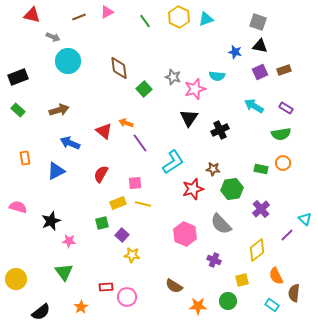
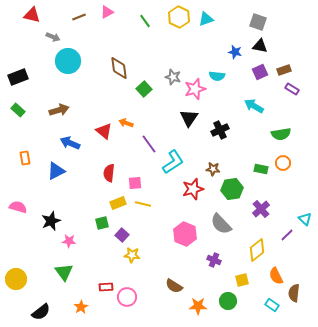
purple rectangle at (286, 108): moved 6 px right, 19 px up
purple line at (140, 143): moved 9 px right, 1 px down
red semicircle at (101, 174): moved 8 px right, 1 px up; rotated 24 degrees counterclockwise
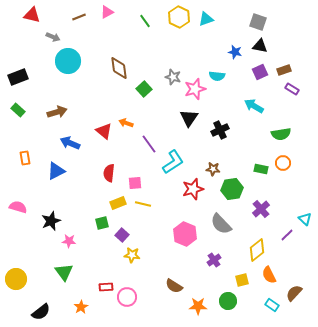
brown arrow at (59, 110): moved 2 px left, 2 px down
purple cross at (214, 260): rotated 32 degrees clockwise
orange semicircle at (276, 276): moved 7 px left, 1 px up
brown semicircle at (294, 293): rotated 36 degrees clockwise
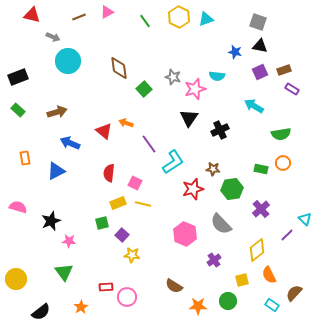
pink square at (135, 183): rotated 32 degrees clockwise
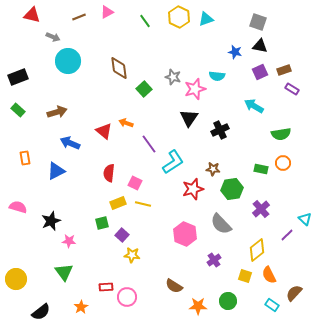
yellow square at (242, 280): moved 3 px right, 4 px up; rotated 32 degrees clockwise
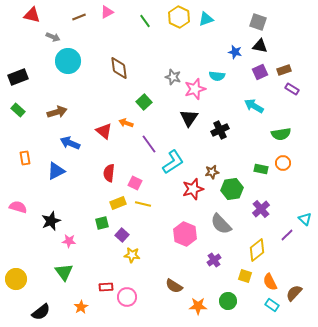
green square at (144, 89): moved 13 px down
brown star at (213, 169): moved 1 px left, 3 px down; rotated 16 degrees counterclockwise
orange semicircle at (269, 275): moved 1 px right, 7 px down
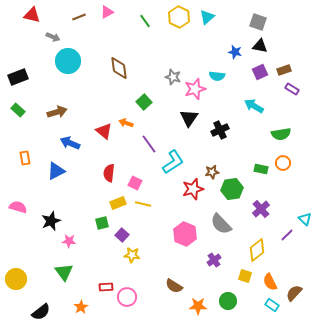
cyan triangle at (206, 19): moved 1 px right, 2 px up; rotated 21 degrees counterclockwise
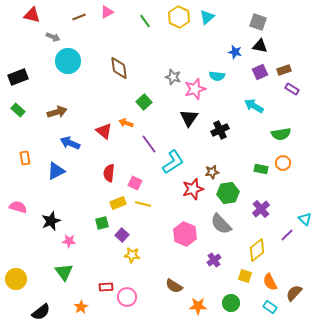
green hexagon at (232, 189): moved 4 px left, 4 px down
green circle at (228, 301): moved 3 px right, 2 px down
cyan rectangle at (272, 305): moved 2 px left, 2 px down
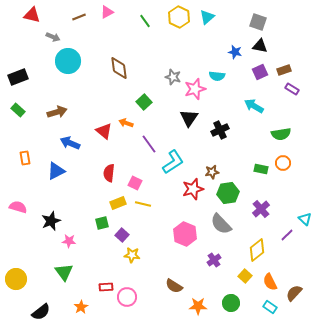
yellow square at (245, 276): rotated 24 degrees clockwise
